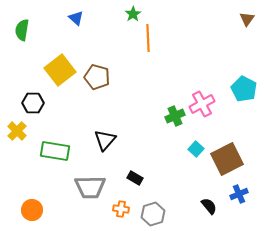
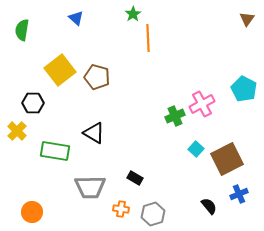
black triangle: moved 11 px left, 7 px up; rotated 40 degrees counterclockwise
orange circle: moved 2 px down
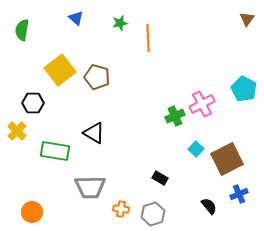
green star: moved 13 px left, 9 px down; rotated 21 degrees clockwise
black rectangle: moved 25 px right
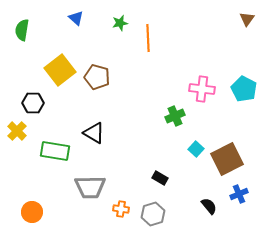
pink cross: moved 15 px up; rotated 35 degrees clockwise
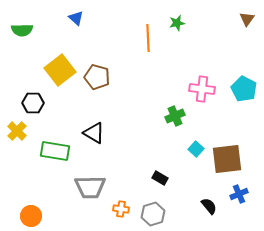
green star: moved 57 px right
green semicircle: rotated 100 degrees counterclockwise
brown square: rotated 20 degrees clockwise
orange circle: moved 1 px left, 4 px down
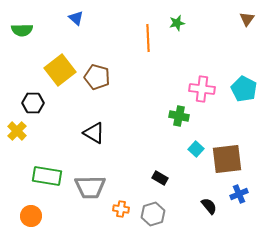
green cross: moved 4 px right; rotated 36 degrees clockwise
green rectangle: moved 8 px left, 25 px down
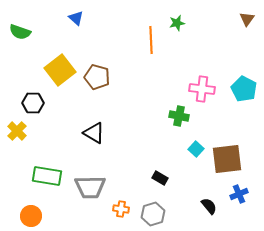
green semicircle: moved 2 px left, 2 px down; rotated 20 degrees clockwise
orange line: moved 3 px right, 2 px down
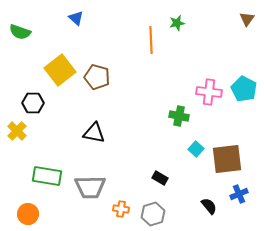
pink cross: moved 7 px right, 3 px down
black triangle: rotated 20 degrees counterclockwise
orange circle: moved 3 px left, 2 px up
